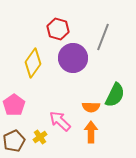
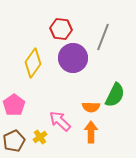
red hexagon: moved 3 px right; rotated 10 degrees counterclockwise
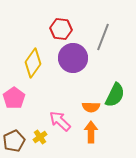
pink pentagon: moved 7 px up
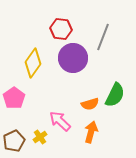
orange semicircle: moved 1 px left, 3 px up; rotated 18 degrees counterclockwise
orange arrow: rotated 15 degrees clockwise
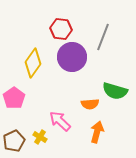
purple circle: moved 1 px left, 1 px up
green semicircle: moved 4 px up; rotated 80 degrees clockwise
orange semicircle: rotated 12 degrees clockwise
orange arrow: moved 6 px right
yellow cross: rotated 24 degrees counterclockwise
